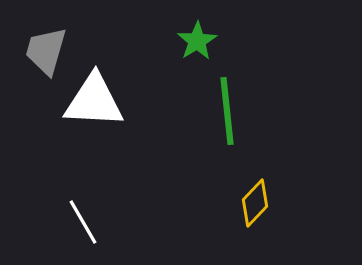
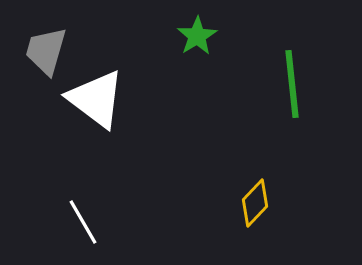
green star: moved 5 px up
white triangle: moved 2 px right, 2 px up; rotated 34 degrees clockwise
green line: moved 65 px right, 27 px up
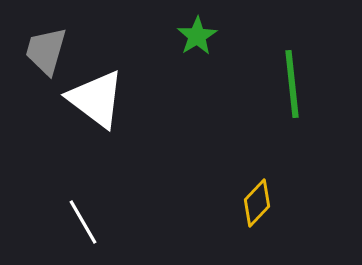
yellow diamond: moved 2 px right
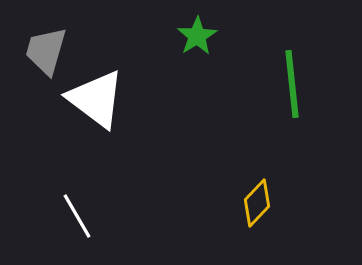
white line: moved 6 px left, 6 px up
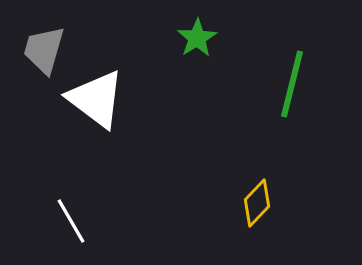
green star: moved 2 px down
gray trapezoid: moved 2 px left, 1 px up
green line: rotated 20 degrees clockwise
white line: moved 6 px left, 5 px down
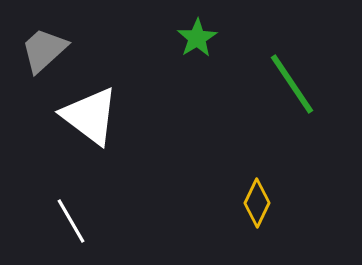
gray trapezoid: rotated 32 degrees clockwise
green line: rotated 48 degrees counterclockwise
white triangle: moved 6 px left, 17 px down
yellow diamond: rotated 18 degrees counterclockwise
